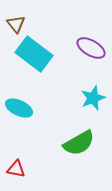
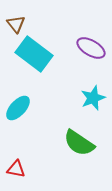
cyan ellipse: moved 1 px left; rotated 72 degrees counterclockwise
green semicircle: rotated 64 degrees clockwise
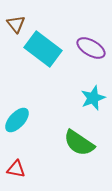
cyan rectangle: moved 9 px right, 5 px up
cyan ellipse: moved 1 px left, 12 px down
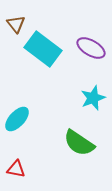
cyan ellipse: moved 1 px up
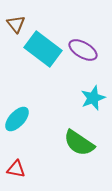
purple ellipse: moved 8 px left, 2 px down
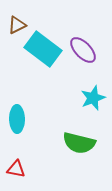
brown triangle: moved 1 px right, 1 px down; rotated 42 degrees clockwise
purple ellipse: rotated 16 degrees clockwise
cyan ellipse: rotated 44 degrees counterclockwise
green semicircle: rotated 20 degrees counterclockwise
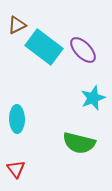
cyan rectangle: moved 1 px right, 2 px up
red triangle: rotated 42 degrees clockwise
